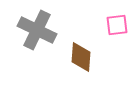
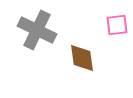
brown diamond: moved 1 px right, 1 px down; rotated 12 degrees counterclockwise
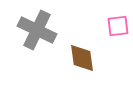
pink square: moved 1 px right, 1 px down
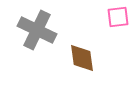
pink square: moved 9 px up
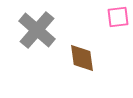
gray cross: rotated 15 degrees clockwise
